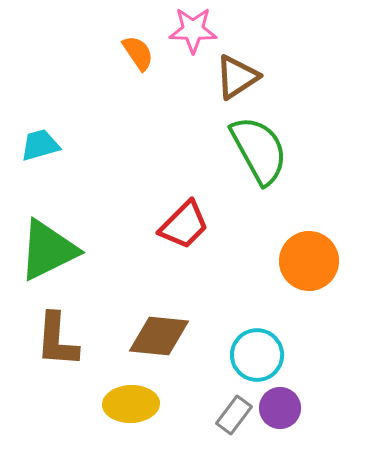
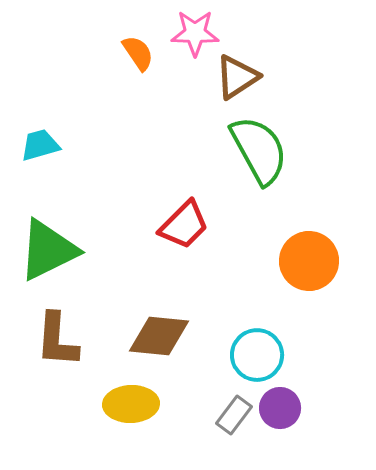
pink star: moved 2 px right, 3 px down
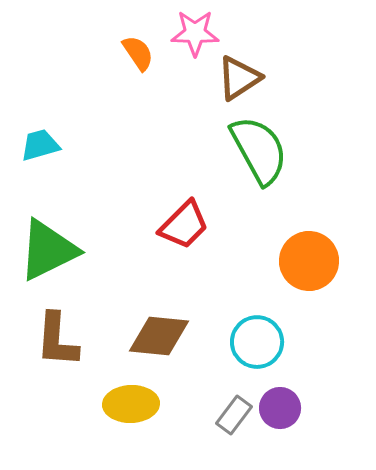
brown triangle: moved 2 px right, 1 px down
cyan circle: moved 13 px up
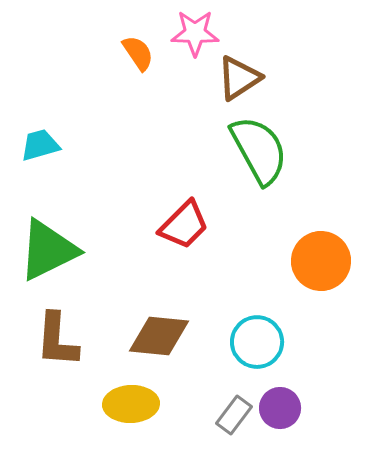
orange circle: moved 12 px right
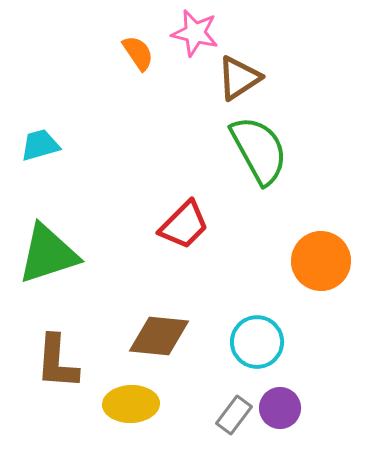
pink star: rotated 12 degrees clockwise
green triangle: moved 4 px down; rotated 8 degrees clockwise
brown L-shape: moved 22 px down
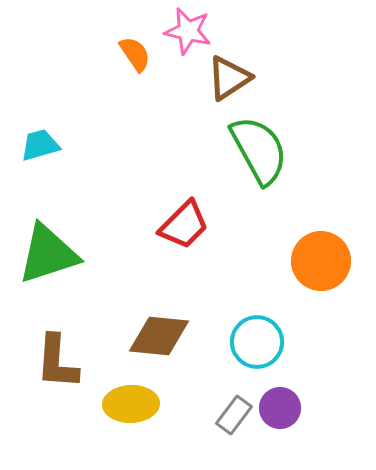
pink star: moved 7 px left, 2 px up
orange semicircle: moved 3 px left, 1 px down
brown triangle: moved 10 px left
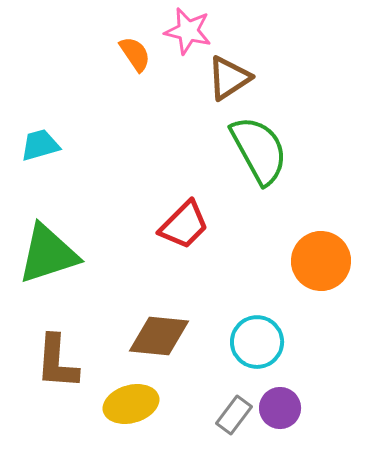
yellow ellipse: rotated 14 degrees counterclockwise
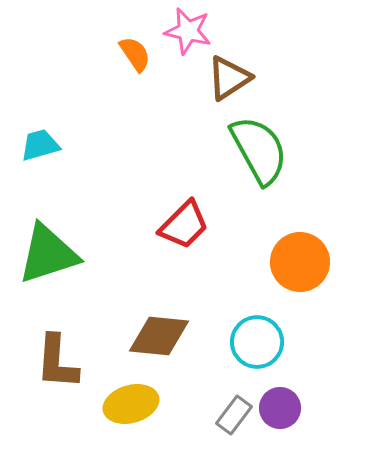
orange circle: moved 21 px left, 1 px down
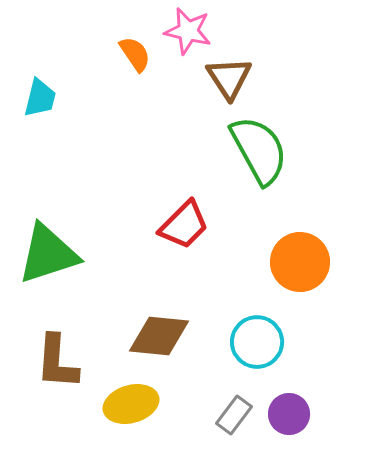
brown triangle: rotated 30 degrees counterclockwise
cyan trapezoid: moved 47 px up; rotated 120 degrees clockwise
purple circle: moved 9 px right, 6 px down
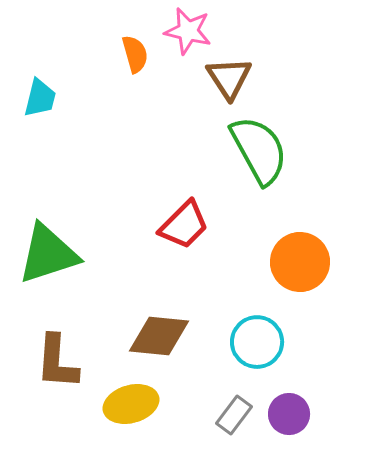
orange semicircle: rotated 18 degrees clockwise
